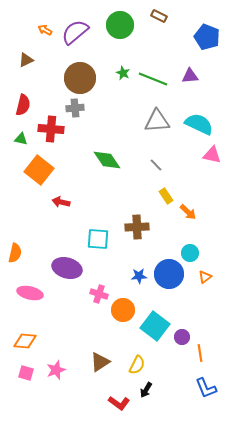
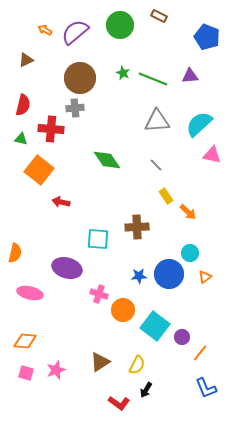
cyan semicircle at (199, 124): rotated 68 degrees counterclockwise
orange line at (200, 353): rotated 48 degrees clockwise
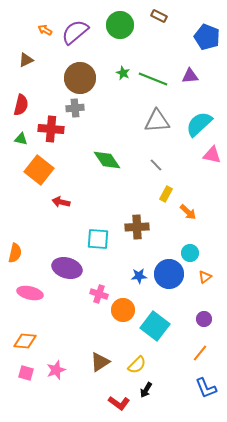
red semicircle at (23, 105): moved 2 px left
yellow rectangle at (166, 196): moved 2 px up; rotated 63 degrees clockwise
purple circle at (182, 337): moved 22 px right, 18 px up
yellow semicircle at (137, 365): rotated 18 degrees clockwise
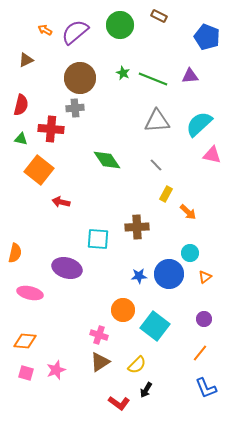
pink cross at (99, 294): moved 41 px down
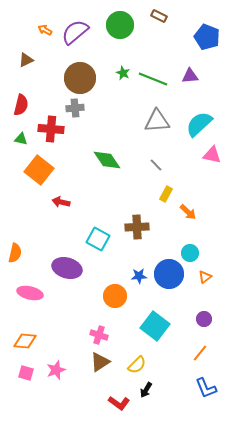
cyan square at (98, 239): rotated 25 degrees clockwise
orange circle at (123, 310): moved 8 px left, 14 px up
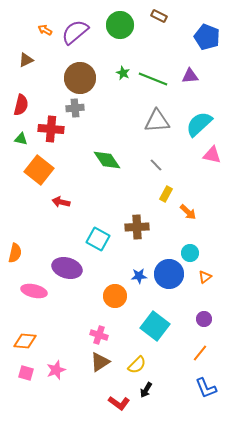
pink ellipse at (30, 293): moved 4 px right, 2 px up
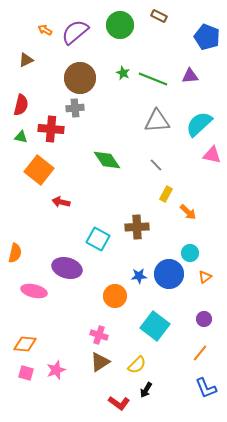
green triangle at (21, 139): moved 2 px up
orange diamond at (25, 341): moved 3 px down
